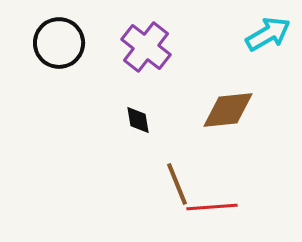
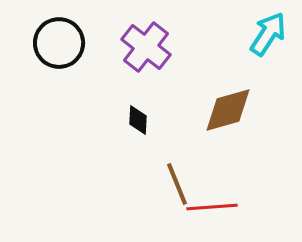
cyan arrow: rotated 27 degrees counterclockwise
brown diamond: rotated 10 degrees counterclockwise
black diamond: rotated 12 degrees clockwise
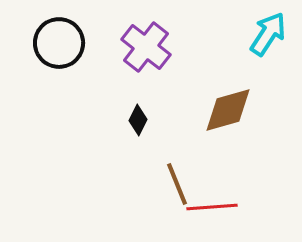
black diamond: rotated 24 degrees clockwise
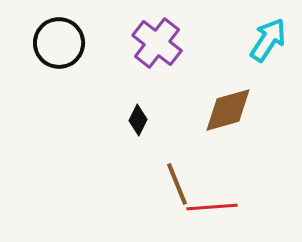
cyan arrow: moved 6 px down
purple cross: moved 11 px right, 4 px up
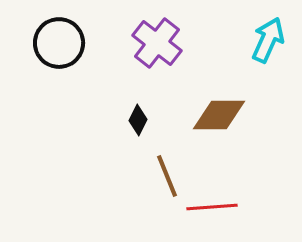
cyan arrow: rotated 9 degrees counterclockwise
brown diamond: moved 9 px left, 5 px down; rotated 16 degrees clockwise
brown line: moved 10 px left, 8 px up
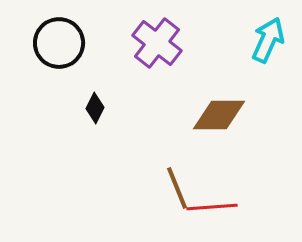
black diamond: moved 43 px left, 12 px up
brown line: moved 10 px right, 12 px down
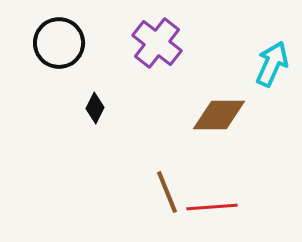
cyan arrow: moved 4 px right, 24 px down
brown line: moved 10 px left, 4 px down
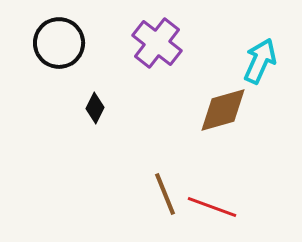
cyan arrow: moved 12 px left, 3 px up
brown diamond: moved 4 px right, 5 px up; rotated 16 degrees counterclockwise
brown line: moved 2 px left, 2 px down
red line: rotated 24 degrees clockwise
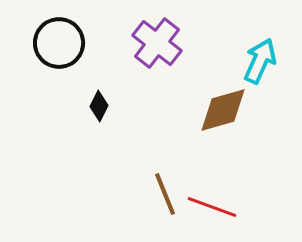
black diamond: moved 4 px right, 2 px up
